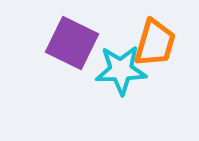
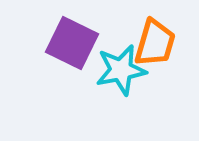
cyan star: rotated 9 degrees counterclockwise
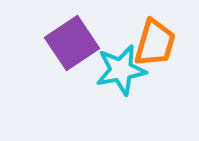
purple square: rotated 30 degrees clockwise
